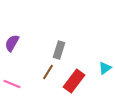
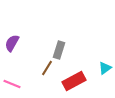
brown line: moved 1 px left, 4 px up
red rectangle: rotated 25 degrees clockwise
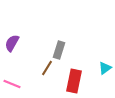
red rectangle: rotated 50 degrees counterclockwise
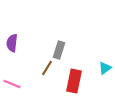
purple semicircle: rotated 24 degrees counterclockwise
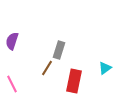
purple semicircle: moved 2 px up; rotated 12 degrees clockwise
pink line: rotated 42 degrees clockwise
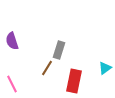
purple semicircle: rotated 36 degrees counterclockwise
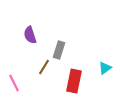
purple semicircle: moved 18 px right, 6 px up
brown line: moved 3 px left, 1 px up
pink line: moved 2 px right, 1 px up
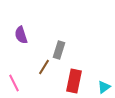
purple semicircle: moved 9 px left
cyan triangle: moved 1 px left, 19 px down
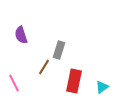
cyan triangle: moved 2 px left
